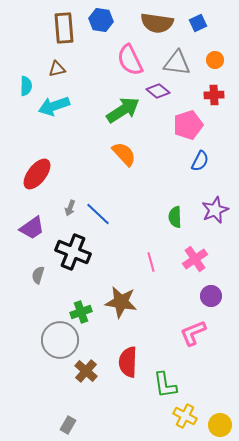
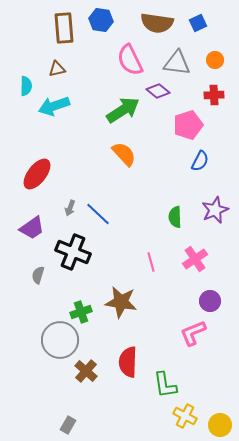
purple circle: moved 1 px left, 5 px down
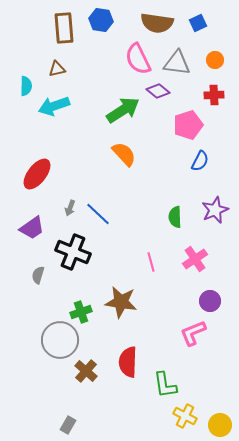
pink semicircle: moved 8 px right, 1 px up
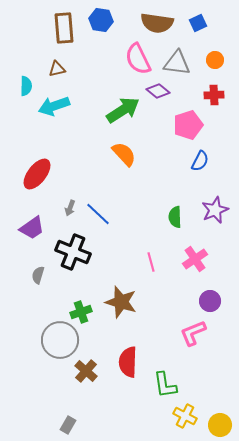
brown star: rotated 8 degrees clockwise
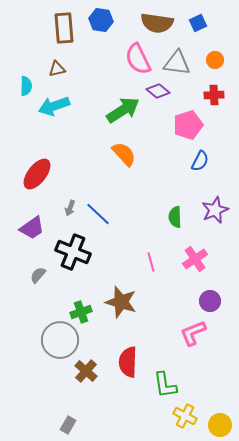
gray semicircle: rotated 24 degrees clockwise
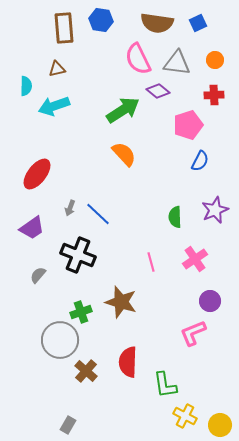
black cross: moved 5 px right, 3 px down
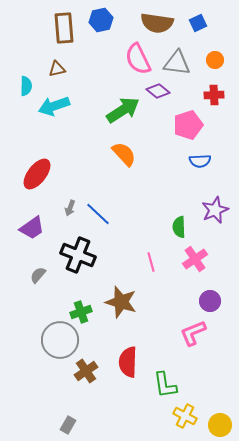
blue hexagon: rotated 20 degrees counterclockwise
blue semicircle: rotated 60 degrees clockwise
green semicircle: moved 4 px right, 10 px down
brown cross: rotated 15 degrees clockwise
